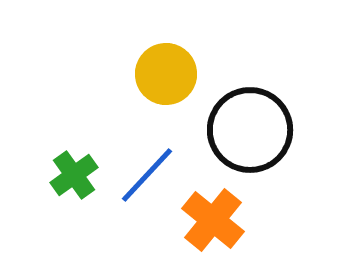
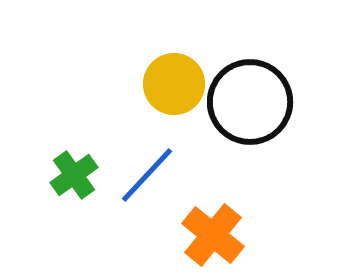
yellow circle: moved 8 px right, 10 px down
black circle: moved 28 px up
orange cross: moved 15 px down
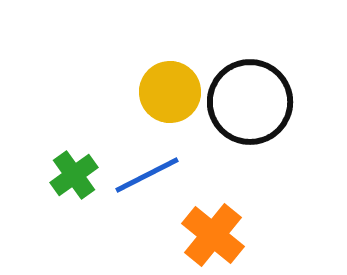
yellow circle: moved 4 px left, 8 px down
blue line: rotated 20 degrees clockwise
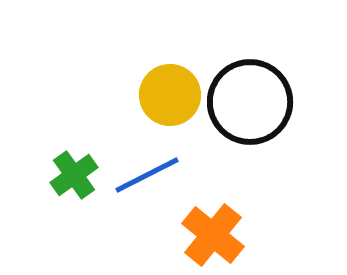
yellow circle: moved 3 px down
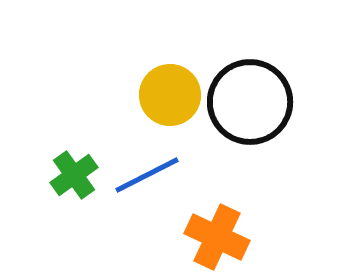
orange cross: moved 4 px right, 2 px down; rotated 14 degrees counterclockwise
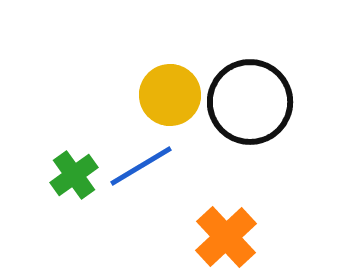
blue line: moved 6 px left, 9 px up; rotated 4 degrees counterclockwise
orange cross: moved 9 px right; rotated 22 degrees clockwise
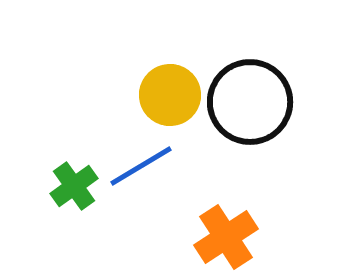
green cross: moved 11 px down
orange cross: rotated 10 degrees clockwise
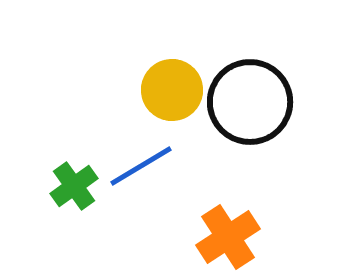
yellow circle: moved 2 px right, 5 px up
orange cross: moved 2 px right
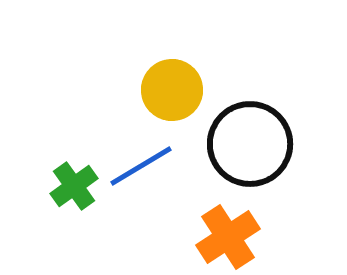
black circle: moved 42 px down
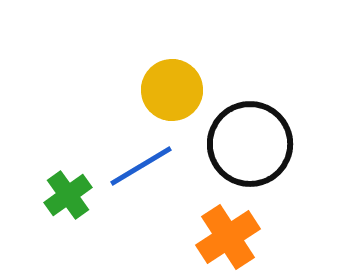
green cross: moved 6 px left, 9 px down
